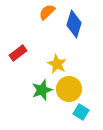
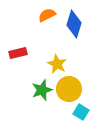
orange semicircle: moved 3 px down; rotated 18 degrees clockwise
red rectangle: rotated 24 degrees clockwise
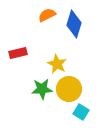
green star: moved 1 px up; rotated 15 degrees clockwise
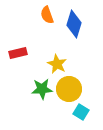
orange semicircle: rotated 84 degrees counterclockwise
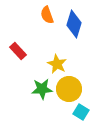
red rectangle: moved 2 px up; rotated 60 degrees clockwise
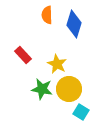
orange semicircle: rotated 18 degrees clockwise
red rectangle: moved 5 px right, 4 px down
green star: rotated 15 degrees clockwise
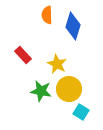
blue diamond: moved 1 px left, 2 px down
green star: moved 1 px left, 2 px down
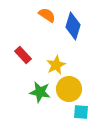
orange semicircle: rotated 126 degrees clockwise
yellow star: moved 1 px left, 1 px down; rotated 18 degrees clockwise
green star: moved 1 px left, 1 px down
cyan square: rotated 28 degrees counterclockwise
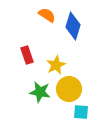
red rectangle: moved 4 px right; rotated 24 degrees clockwise
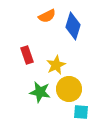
orange semicircle: moved 1 px down; rotated 120 degrees clockwise
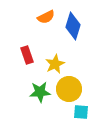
orange semicircle: moved 1 px left, 1 px down
yellow star: moved 1 px left, 1 px up
green star: rotated 15 degrees counterclockwise
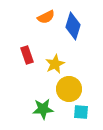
green star: moved 3 px right, 17 px down
